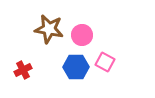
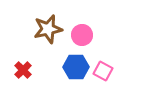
brown star: moved 1 px left; rotated 24 degrees counterclockwise
pink square: moved 2 px left, 9 px down
red cross: rotated 18 degrees counterclockwise
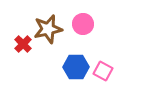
pink circle: moved 1 px right, 11 px up
red cross: moved 26 px up
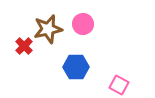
red cross: moved 1 px right, 2 px down
pink square: moved 16 px right, 14 px down
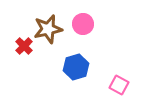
blue hexagon: rotated 15 degrees counterclockwise
